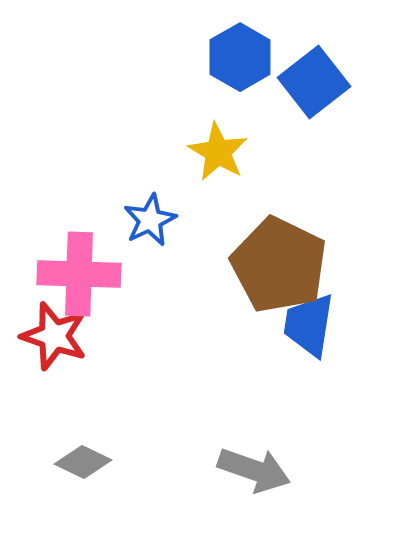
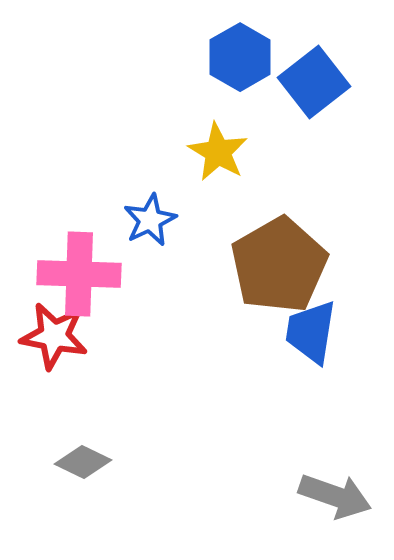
brown pentagon: rotated 16 degrees clockwise
blue trapezoid: moved 2 px right, 7 px down
red star: rotated 8 degrees counterclockwise
gray arrow: moved 81 px right, 26 px down
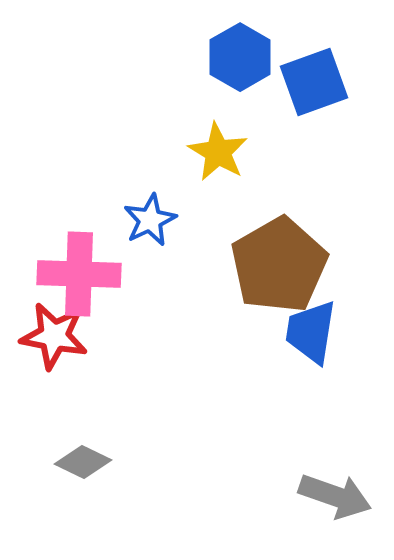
blue square: rotated 18 degrees clockwise
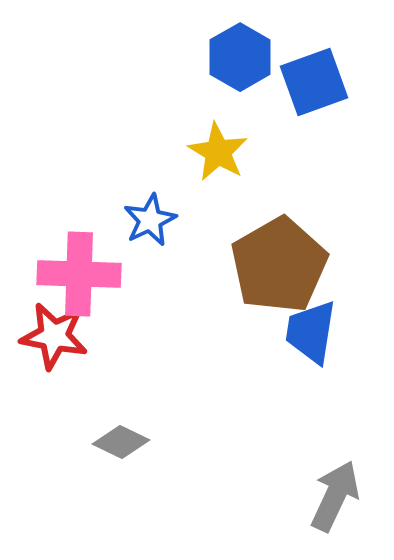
gray diamond: moved 38 px right, 20 px up
gray arrow: rotated 84 degrees counterclockwise
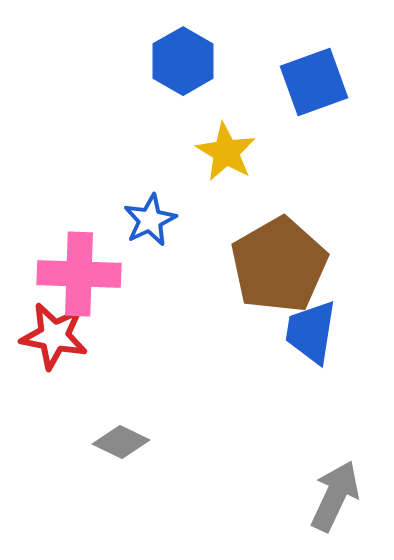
blue hexagon: moved 57 px left, 4 px down
yellow star: moved 8 px right
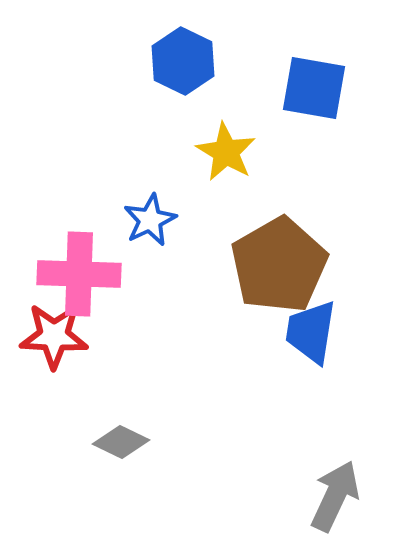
blue hexagon: rotated 4 degrees counterclockwise
blue square: moved 6 px down; rotated 30 degrees clockwise
red star: rotated 8 degrees counterclockwise
